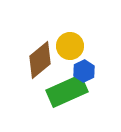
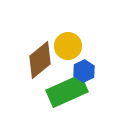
yellow circle: moved 2 px left
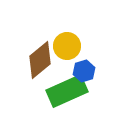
yellow circle: moved 1 px left
blue hexagon: rotated 10 degrees clockwise
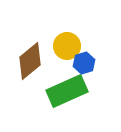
brown diamond: moved 10 px left, 1 px down
blue hexagon: moved 8 px up
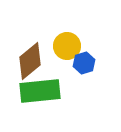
green rectangle: moved 27 px left; rotated 18 degrees clockwise
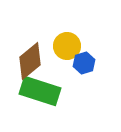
green rectangle: rotated 24 degrees clockwise
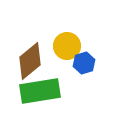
green rectangle: rotated 27 degrees counterclockwise
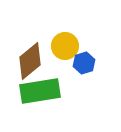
yellow circle: moved 2 px left
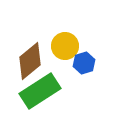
green rectangle: rotated 24 degrees counterclockwise
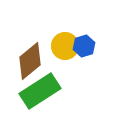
blue hexagon: moved 17 px up
